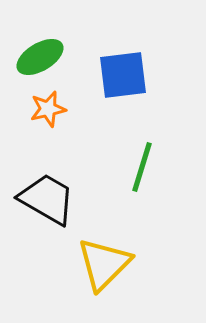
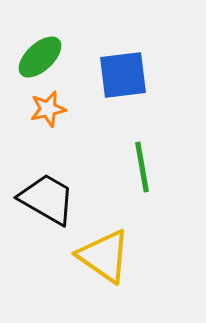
green ellipse: rotated 12 degrees counterclockwise
green line: rotated 27 degrees counterclockwise
yellow triangle: moved 8 px up; rotated 40 degrees counterclockwise
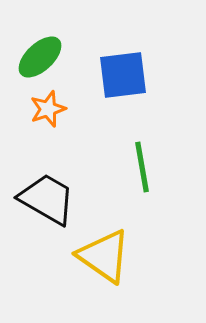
orange star: rotated 6 degrees counterclockwise
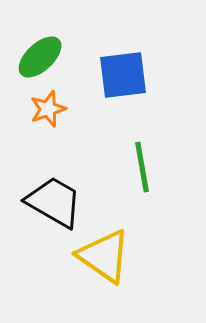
black trapezoid: moved 7 px right, 3 px down
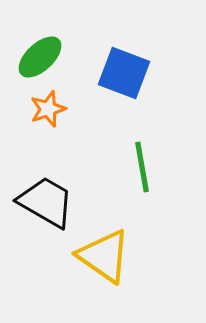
blue square: moved 1 px right, 2 px up; rotated 28 degrees clockwise
black trapezoid: moved 8 px left
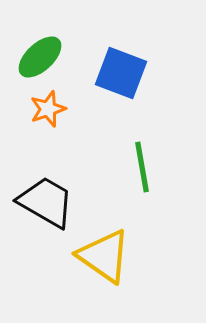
blue square: moved 3 px left
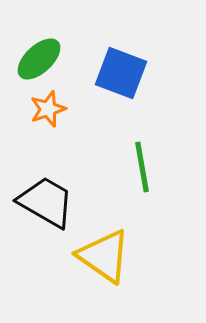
green ellipse: moved 1 px left, 2 px down
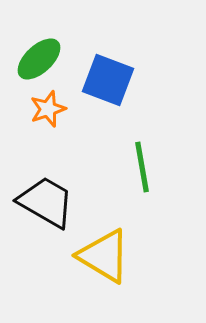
blue square: moved 13 px left, 7 px down
yellow triangle: rotated 4 degrees counterclockwise
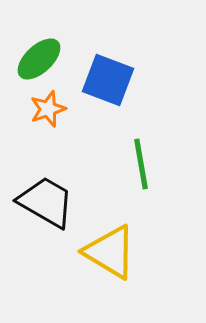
green line: moved 1 px left, 3 px up
yellow triangle: moved 6 px right, 4 px up
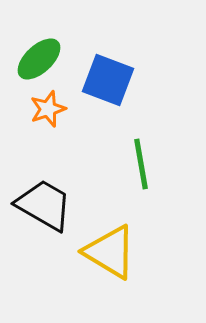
black trapezoid: moved 2 px left, 3 px down
